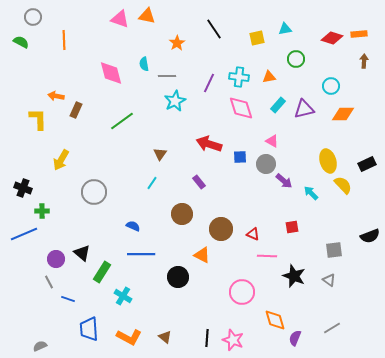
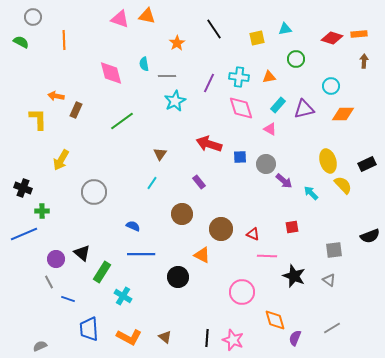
pink triangle at (272, 141): moved 2 px left, 12 px up
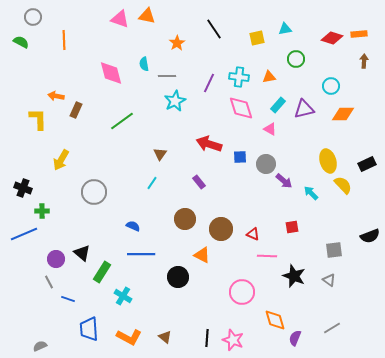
brown circle at (182, 214): moved 3 px right, 5 px down
